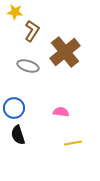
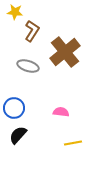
black semicircle: rotated 60 degrees clockwise
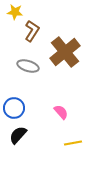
pink semicircle: rotated 42 degrees clockwise
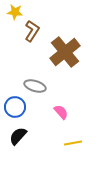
gray ellipse: moved 7 px right, 20 px down
blue circle: moved 1 px right, 1 px up
black semicircle: moved 1 px down
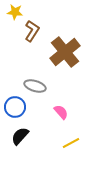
black semicircle: moved 2 px right
yellow line: moved 2 px left; rotated 18 degrees counterclockwise
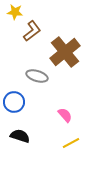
brown L-shape: rotated 20 degrees clockwise
gray ellipse: moved 2 px right, 10 px up
blue circle: moved 1 px left, 5 px up
pink semicircle: moved 4 px right, 3 px down
black semicircle: rotated 66 degrees clockwise
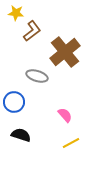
yellow star: moved 1 px right, 1 px down
black semicircle: moved 1 px right, 1 px up
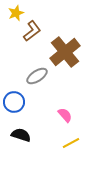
yellow star: rotated 28 degrees counterclockwise
gray ellipse: rotated 50 degrees counterclockwise
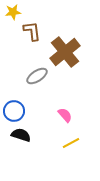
yellow star: moved 3 px left, 1 px up; rotated 14 degrees clockwise
brown L-shape: rotated 60 degrees counterclockwise
blue circle: moved 9 px down
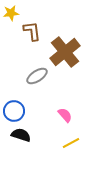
yellow star: moved 2 px left, 1 px down
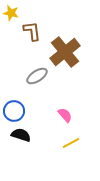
yellow star: rotated 21 degrees clockwise
